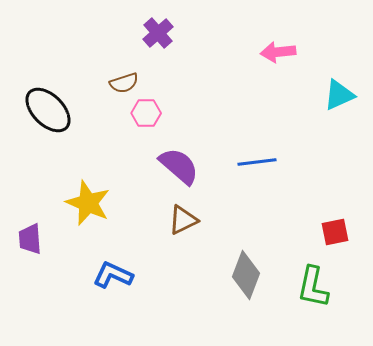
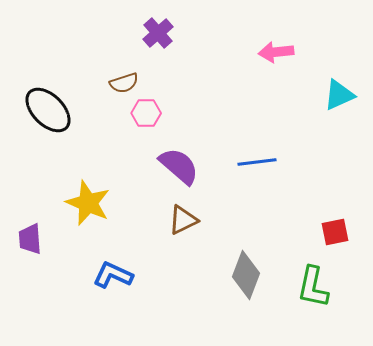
pink arrow: moved 2 px left
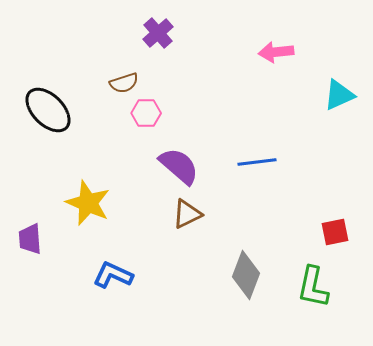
brown triangle: moved 4 px right, 6 px up
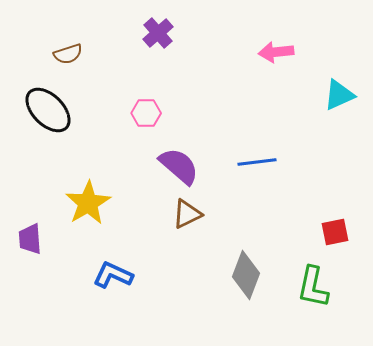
brown semicircle: moved 56 px left, 29 px up
yellow star: rotated 18 degrees clockwise
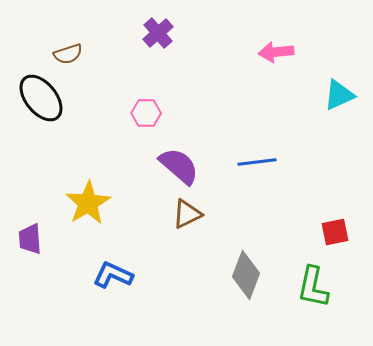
black ellipse: moved 7 px left, 12 px up; rotated 6 degrees clockwise
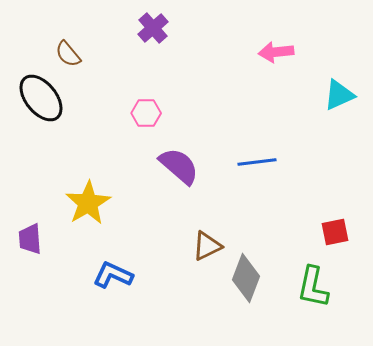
purple cross: moved 5 px left, 5 px up
brown semicircle: rotated 68 degrees clockwise
brown triangle: moved 20 px right, 32 px down
gray diamond: moved 3 px down
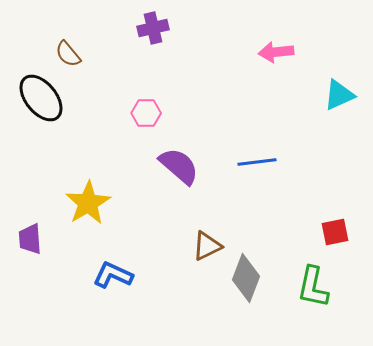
purple cross: rotated 28 degrees clockwise
